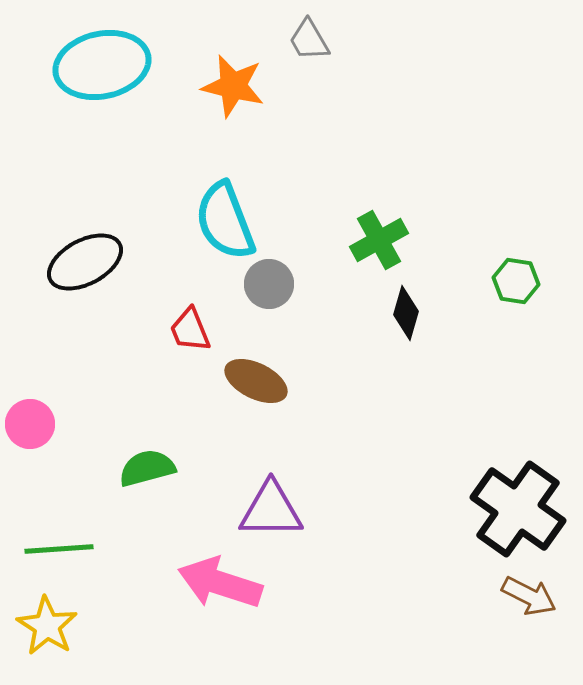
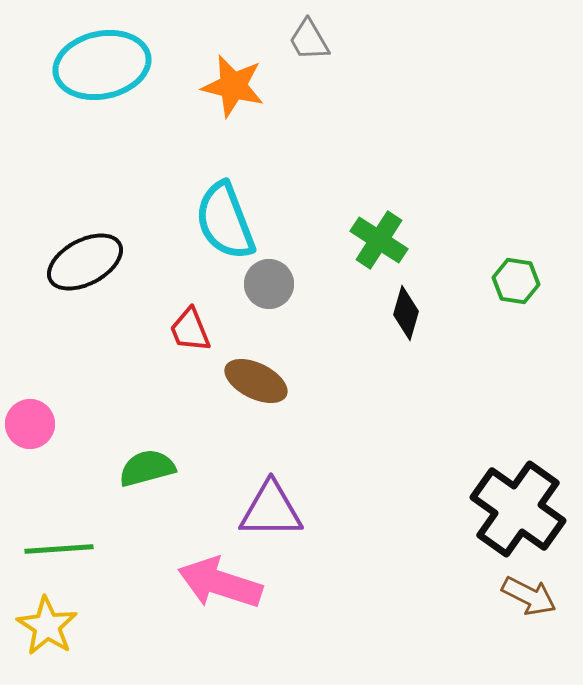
green cross: rotated 28 degrees counterclockwise
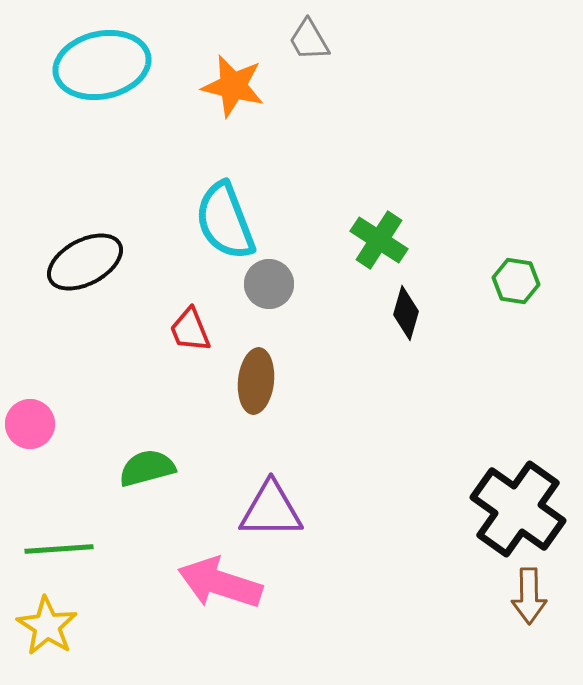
brown ellipse: rotated 70 degrees clockwise
brown arrow: rotated 62 degrees clockwise
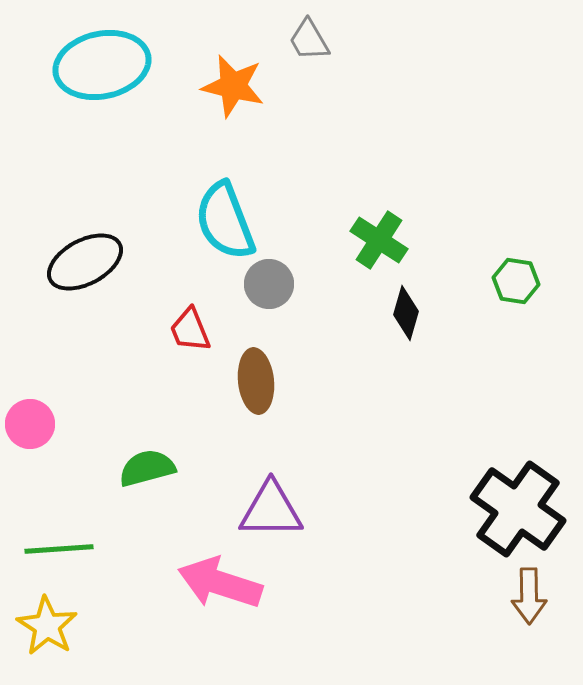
brown ellipse: rotated 12 degrees counterclockwise
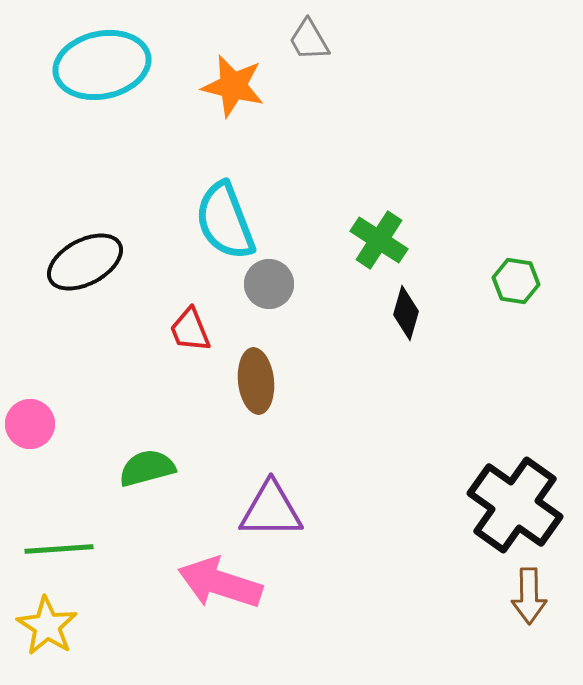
black cross: moved 3 px left, 4 px up
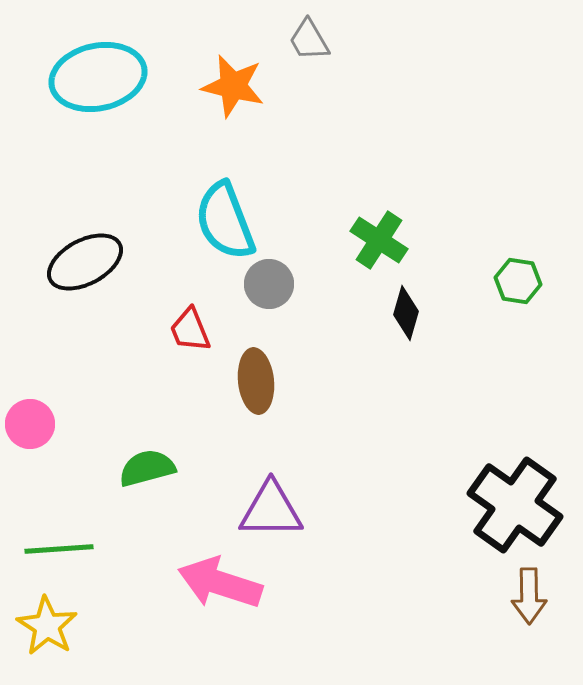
cyan ellipse: moved 4 px left, 12 px down
green hexagon: moved 2 px right
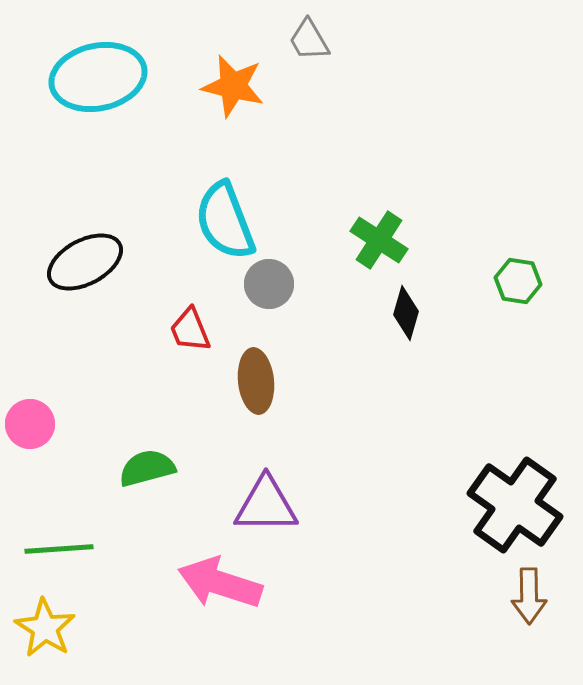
purple triangle: moved 5 px left, 5 px up
yellow star: moved 2 px left, 2 px down
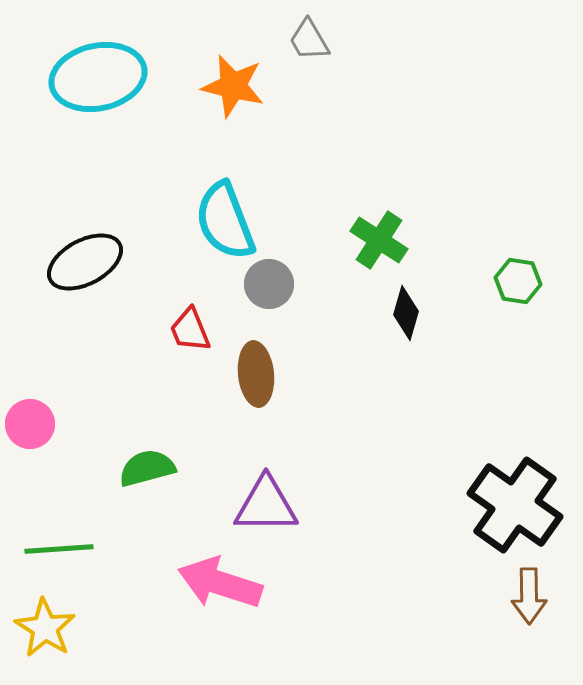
brown ellipse: moved 7 px up
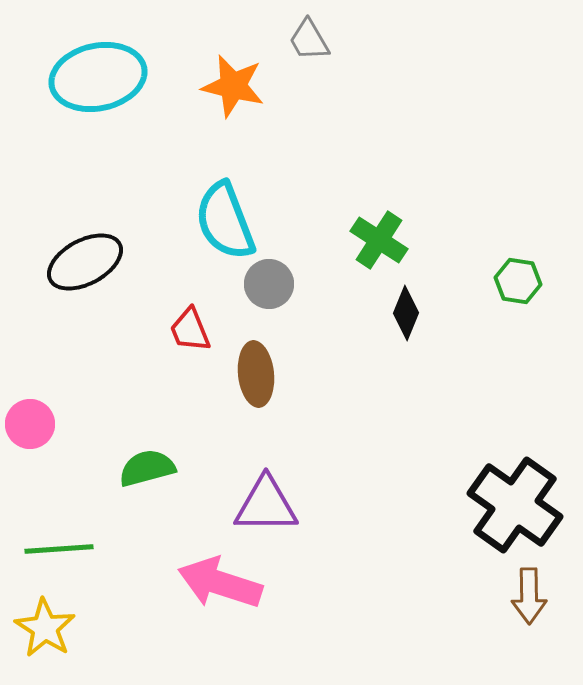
black diamond: rotated 6 degrees clockwise
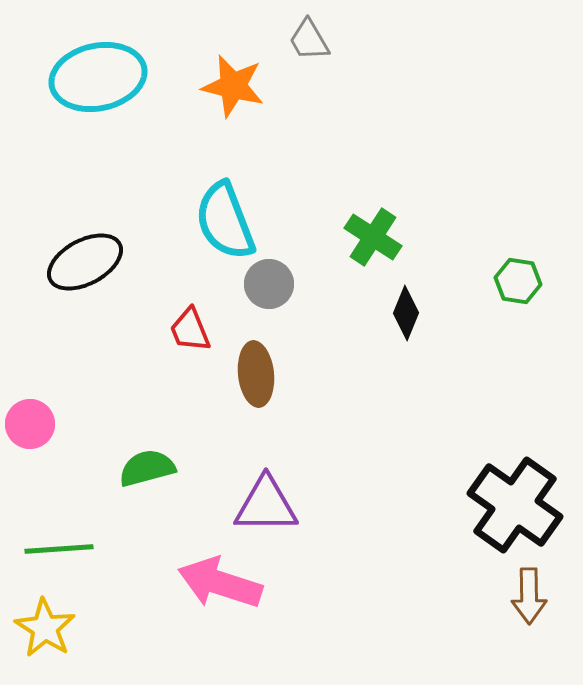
green cross: moved 6 px left, 3 px up
